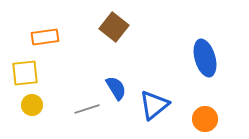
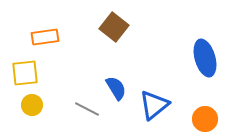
gray line: rotated 45 degrees clockwise
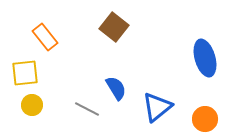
orange rectangle: rotated 60 degrees clockwise
blue triangle: moved 3 px right, 2 px down
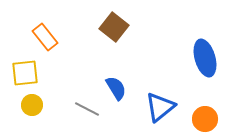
blue triangle: moved 3 px right
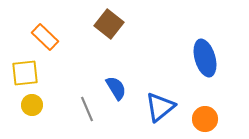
brown square: moved 5 px left, 3 px up
orange rectangle: rotated 8 degrees counterclockwise
gray line: rotated 40 degrees clockwise
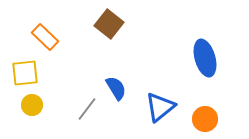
gray line: rotated 60 degrees clockwise
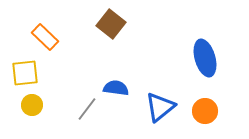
brown square: moved 2 px right
blue semicircle: rotated 50 degrees counterclockwise
orange circle: moved 8 px up
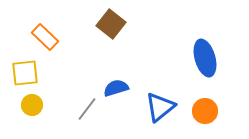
blue semicircle: rotated 25 degrees counterclockwise
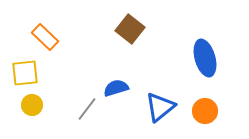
brown square: moved 19 px right, 5 px down
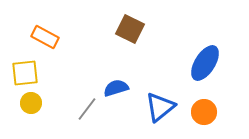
brown square: rotated 12 degrees counterclockwise
orange rectangle: rotated 16 degrees counterclockwise
blue ellipse: moved 5 px down; rotated 48 degrees clockwise
yellow circle: moved 1 px left, 2 px up
orange circle: moved 1 px left, 1 px down
